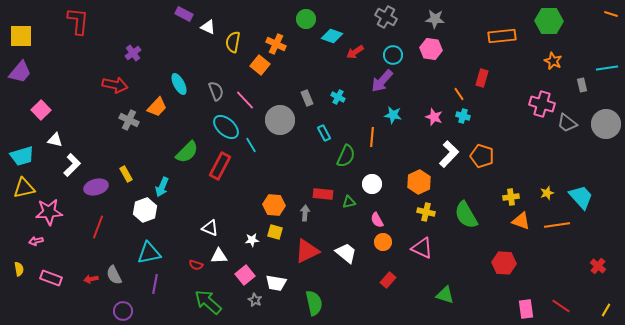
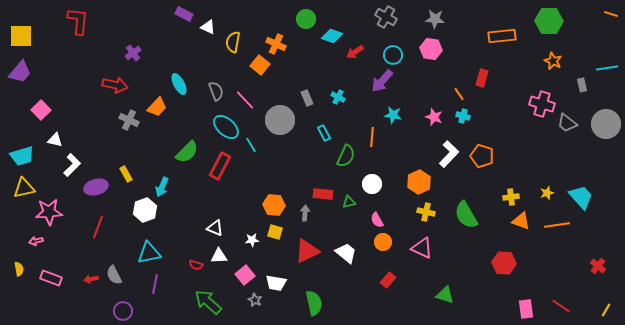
white triangle at (210, 228): moved 5 px right
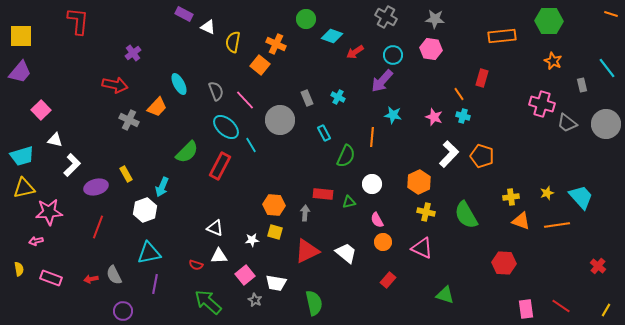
cyan line at (607, 68): rotated 60 degrees clockwise
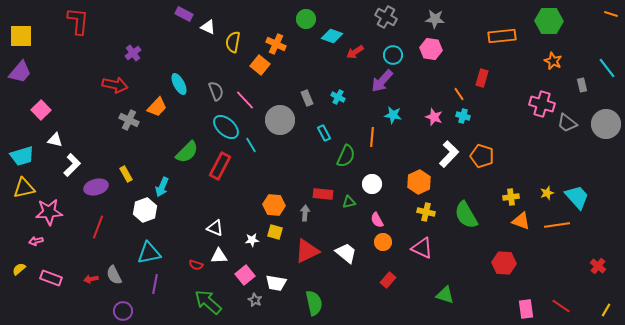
cyan trapezoid at (581, 197): moved 4 px left
yellow semicircle at (19, 269): rotated 120 degrees counterclockwise
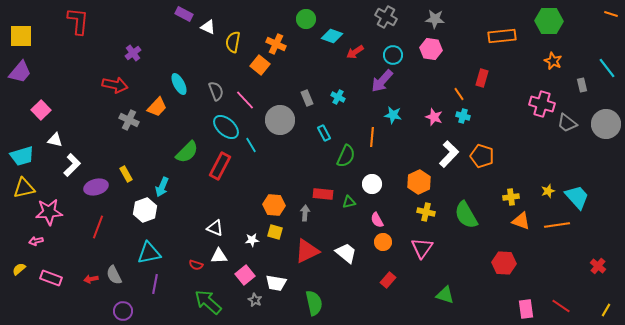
yellow star at (547, 193): moved 1 px right, 2 px up
pink triangle at (422, 248): rotated 40 degrees clockwise
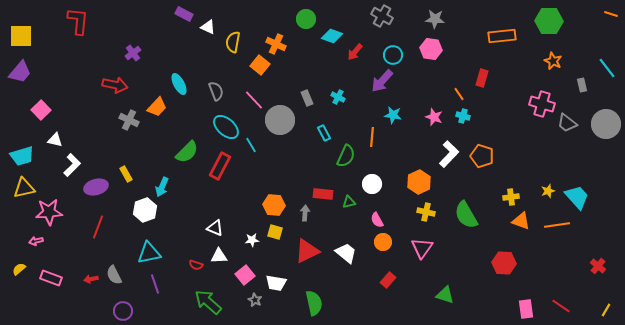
gray cross at (386, 17): moved 4 px left, 1 px up
red arrow at (355, 52): rotated 18 degrees counterclockwise
pink line at (245, 100): moved 9 px right
purple line at (155, 284): rotated 30 degrees counterclockwise
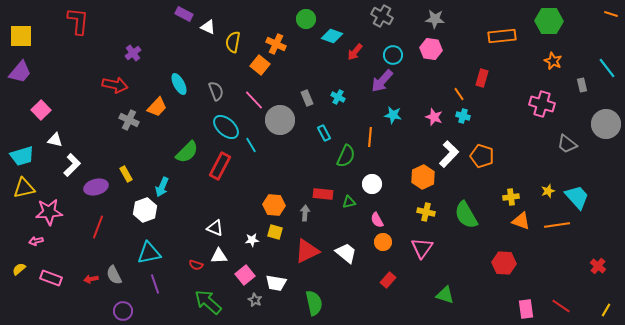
gray trapezoid at (567, 123): moved 21 px down
orange line at (372, 137): moved 2 px left
orange hexagon at (419, 182): moved 4 px right, 5 px up
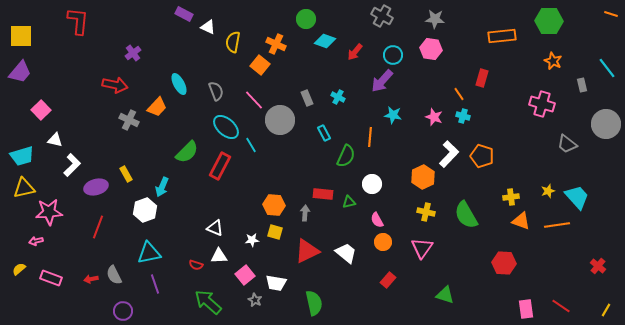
cyan diamond at (332, 36): moved 7 px left, 5 px down
